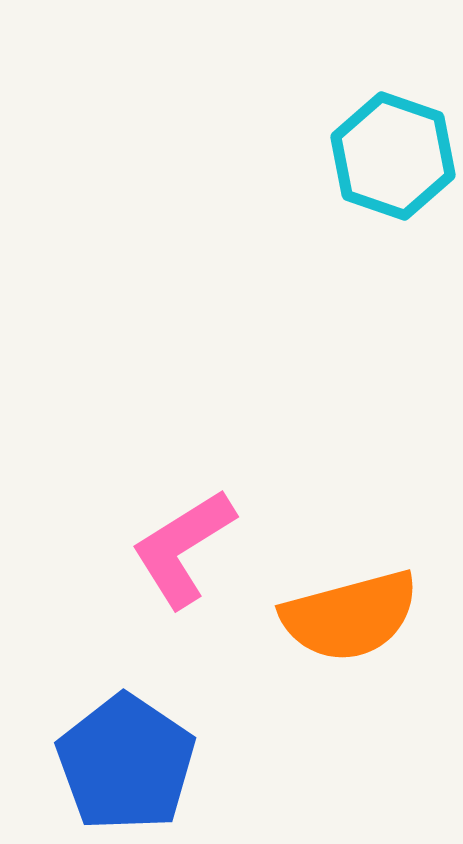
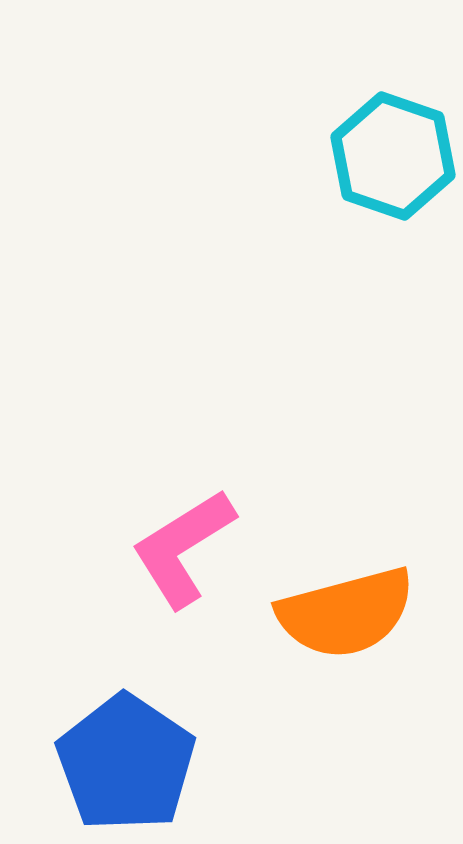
orange semicircle: moved 4 px left, 3 px up
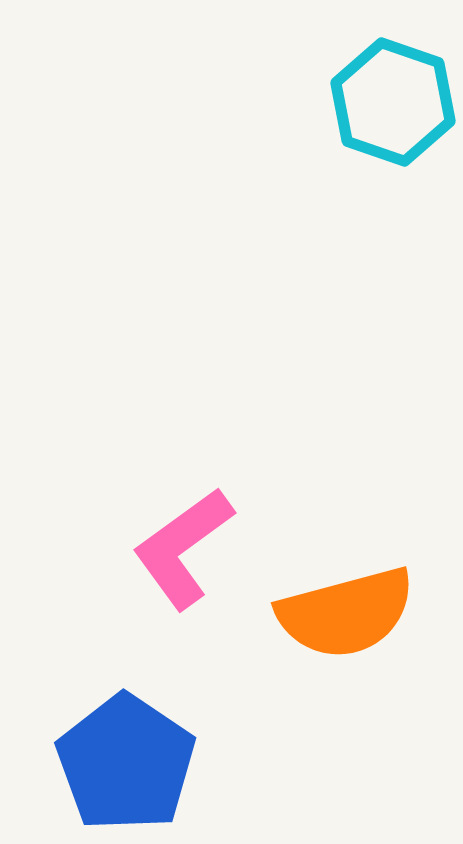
cyan hexagon: moved 54 px up
pink L-shape: rotated 4 degrees counterclockwise
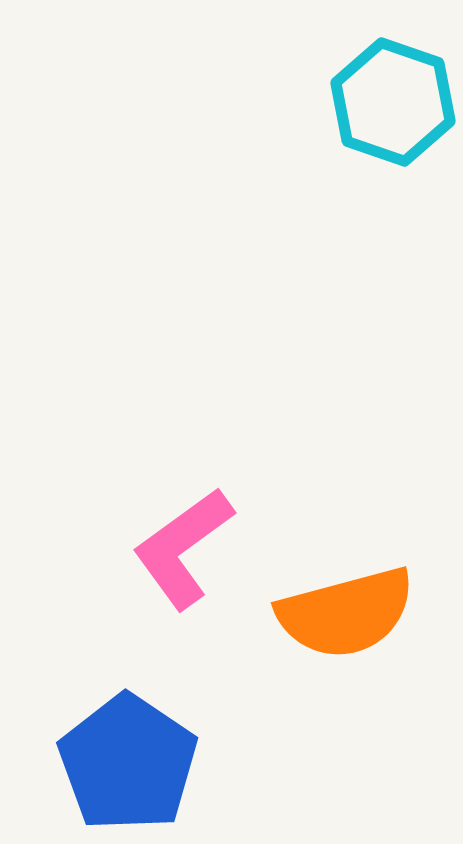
blue pentagon: moved 2 px right
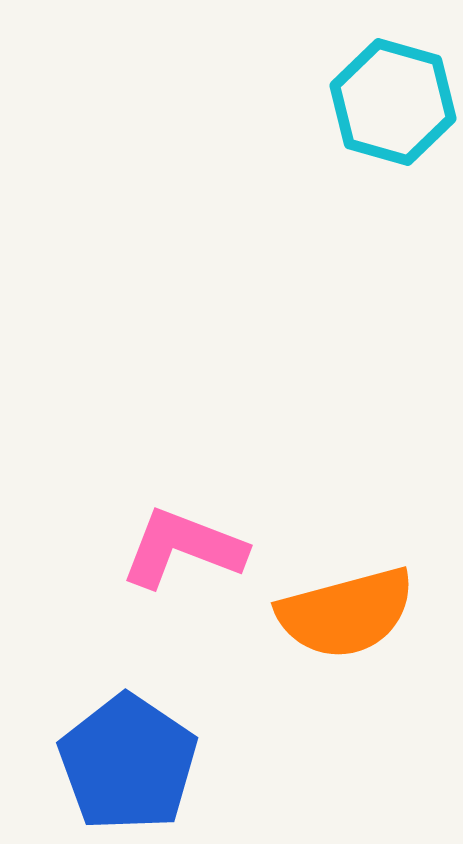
cyan hexagon: rotated 3 degrees counterclockwise
pink L-shape: rotated 57 degrees clockwise
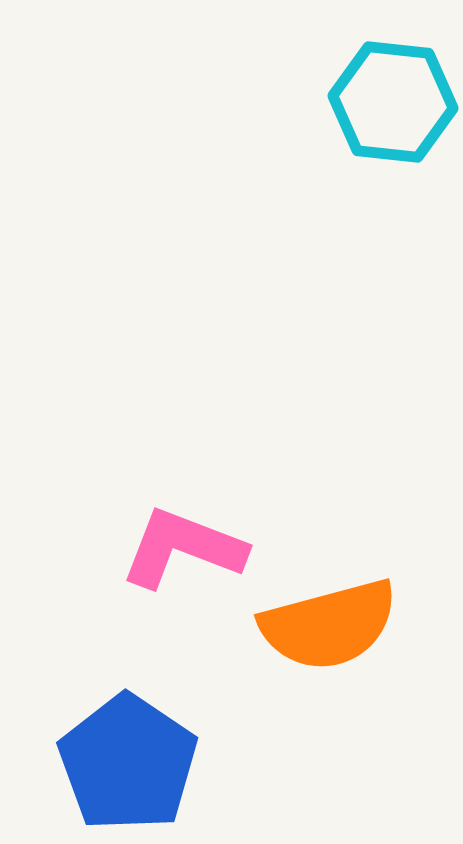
cyan hexagon: rotated 10 degrees counterclockwise
orange semicircle: moved 17 px left, 12 px down
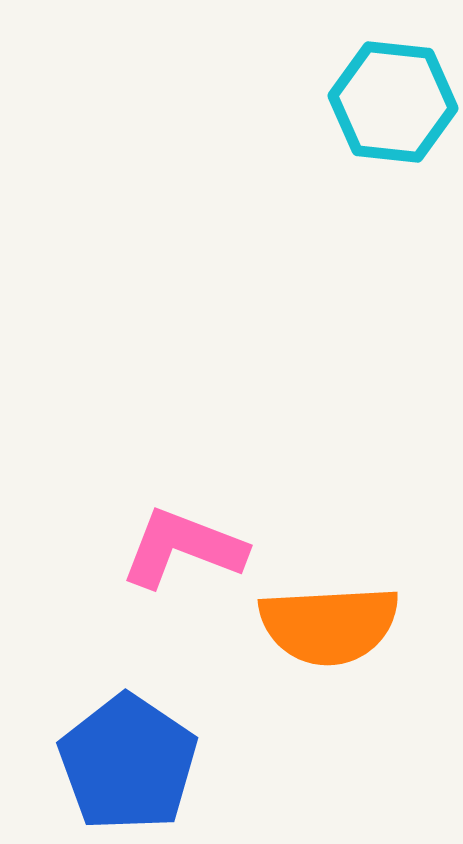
orange semicircle: rotated 12 degrees clockwise
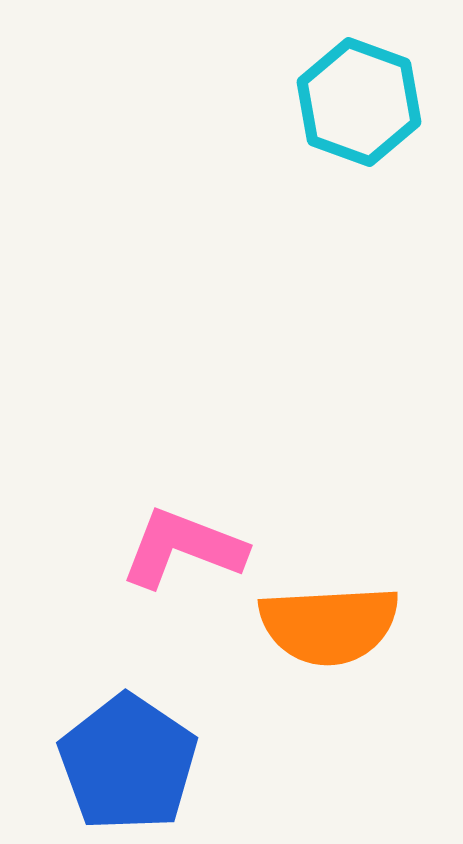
cyan hexagon: moved 34 px left; rotated 14 degrees clockwise
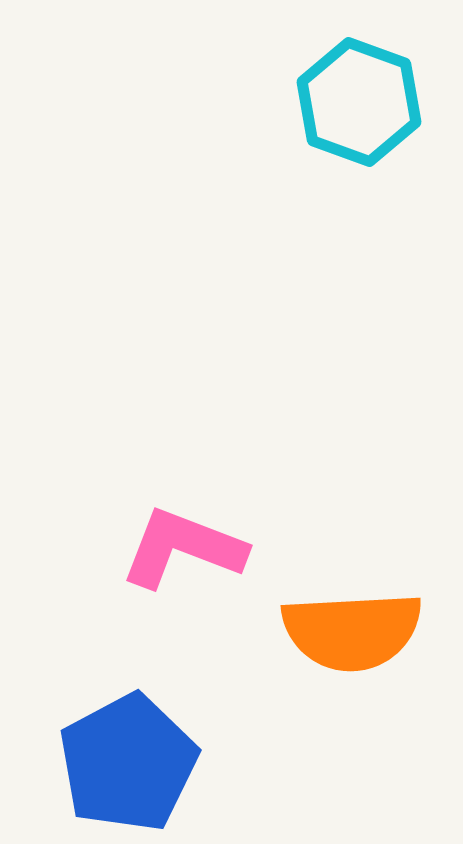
orange semicircle: moved 23 px right, 6 px down
blue pentagon: rotated 10 degrees clockwise
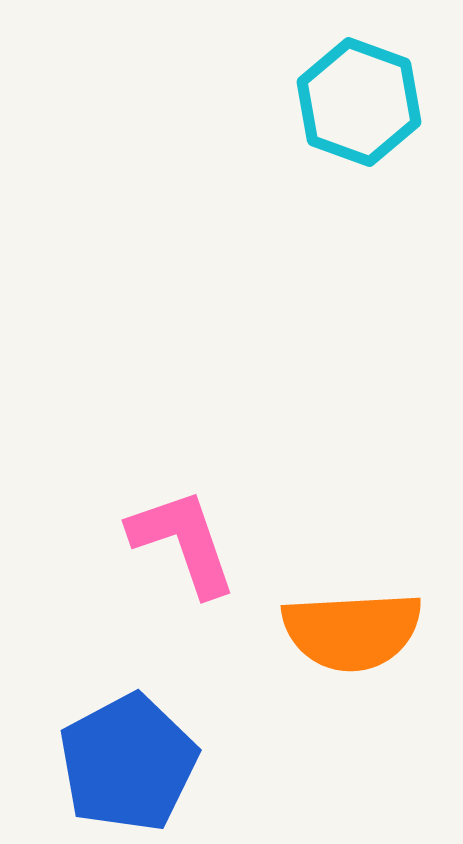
pink L-shape: moved 6 px up; rotated 50 degrees clockwise
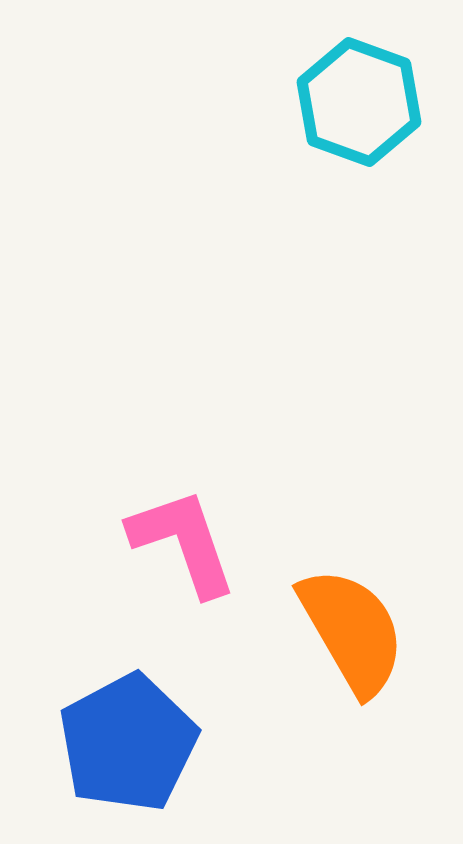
orange semicircle: rotated 117 degrees counterclockwise
blue pentagon: moved 20 px up
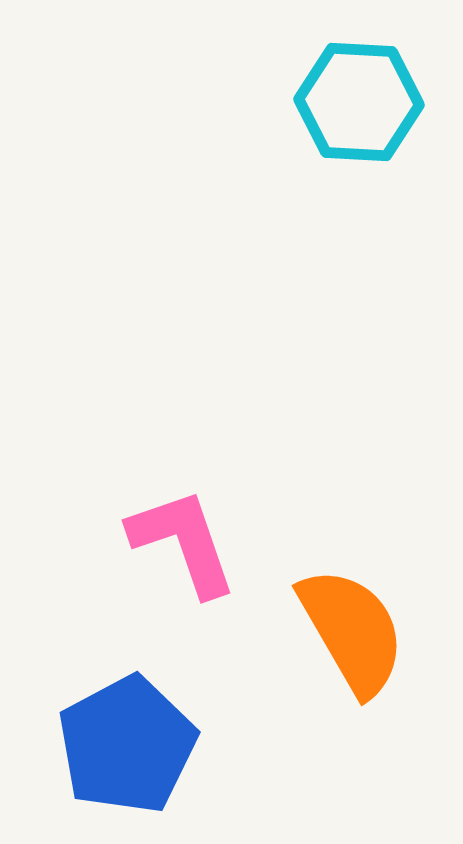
cyan hexagon: rotated 17 degrees counterclockwise
blue pentagon: moved 1 px left, 2 px down
